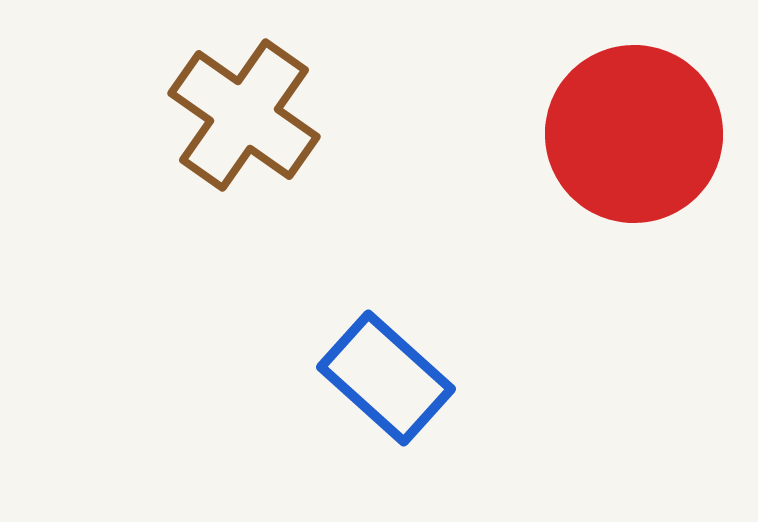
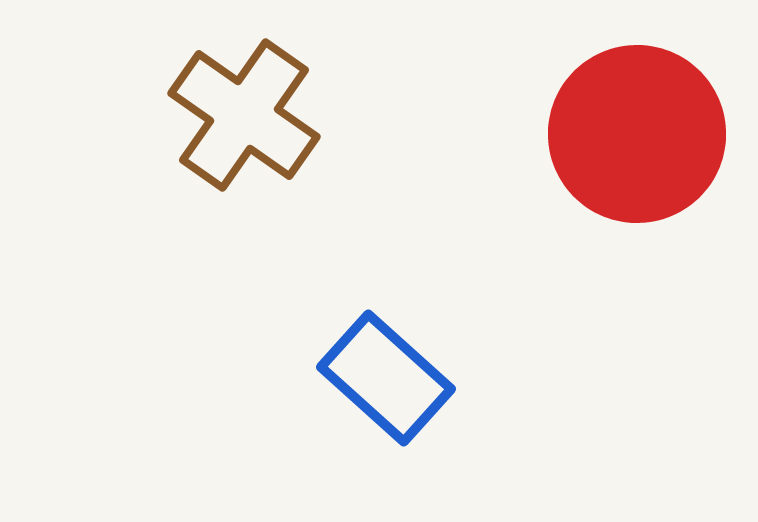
red circle: moved 3 px right
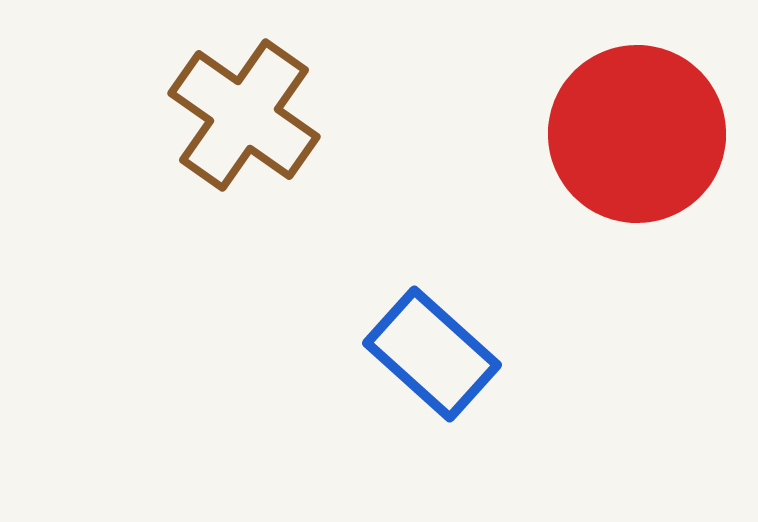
blue rectangle: moved 46 px right, 24 px up
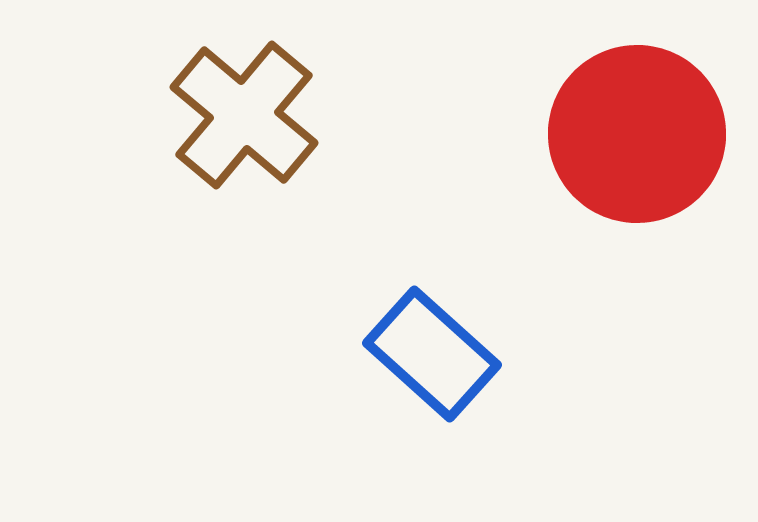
brown cross: rotated 5 degrees clockwise
